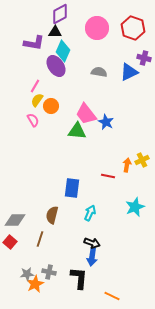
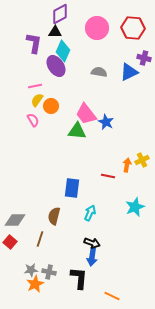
red hexagon: rotated 15 degrees counterclockwise
purple L-shape: rotated 90 degrees counterclockwise
pink line: rotated 48 degrees clockwise
brown semicircle: moved 2 px right, 1 px down
gray star: moved 4 px right, 4 px up
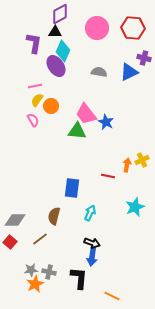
brown line: rotated 35 degrees clockwise
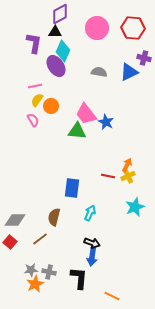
yellow cross: moved 14 px left, 16 px down
orange arrow: rotated 16 degrees clockwise
brown semicircle: moved 1 px down
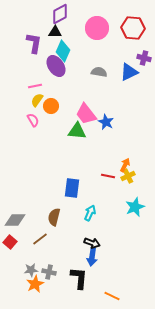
orange arrow: moved 2 px left
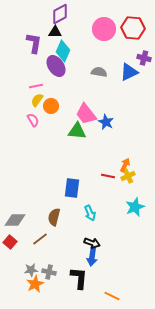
pink circle: moved 7 px right, 1 px down
pink line: moved 1 px right
cyan arrow: rotated 133 degrees clockwise
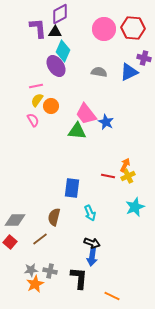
purple L-shape: moved 4 px right, 15 px up; rotated 15 degrees counterclockwise
gray cross: moved 1 px right, 1 px up
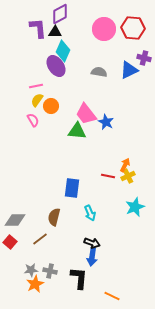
blue triangle: moved 2 px up
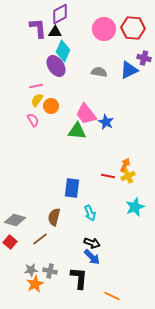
gray diamond: rotated 15 degrees clockwise
blue arrow: rotated 54 degrees counterclockwise
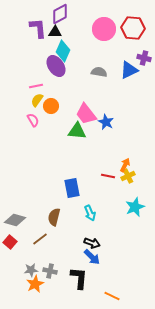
blue rectangle: rotated 18 degrees counterclockwise
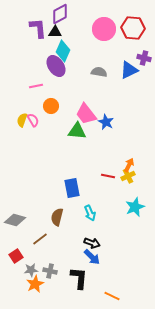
yellow semicircle: moved 15 px left, 20 px down; rotated 16 degrees counterclockwise
orange arrow: moved 4 px right
brown semicircle: moved 3 px right
red square: moved 6 px right, 14 px down; rotated 16 degrees clockwise
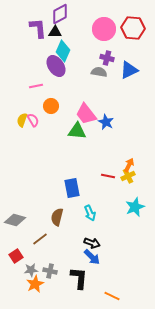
purple cross: moved 37 px left
